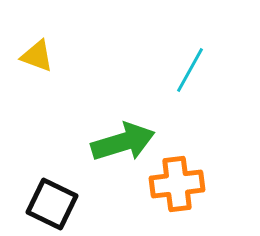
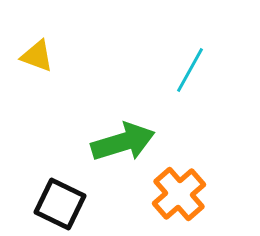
orange cross: moved 2 px right, 10 px down; rotated 34 degrees counterclockwise
black square: moved 8 px right
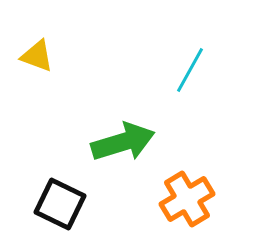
orange cross: moved 8 px right, 5 px down; rotated 10 degrees clockwise
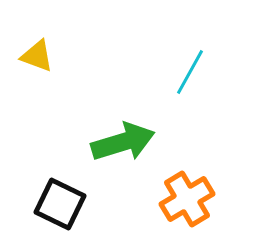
cyan line: moved 2 px down
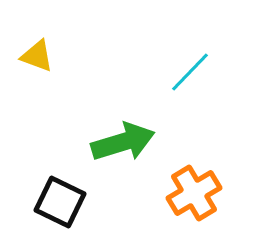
cyan line: rotated 15 degrees clockwise
orange cross: moved 7 px right, 6 px up
black square: moved 2 px up
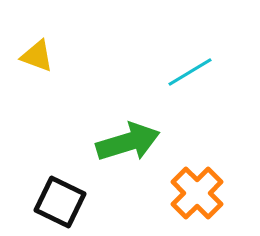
cyan line: rotated 15 degrees clockwise
green arrow: moved 5 px right
orange cross: moved 3 px right; rotated 14 degrees counterclockwise
